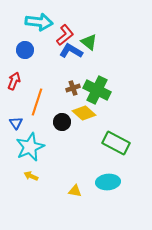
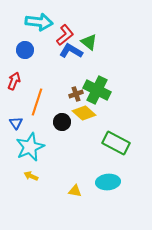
brown cross: moved 3 px right, 6 px down
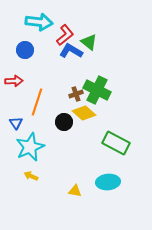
red arrow: rotated 66 degrees clockwise
black circle: moved 2 px right
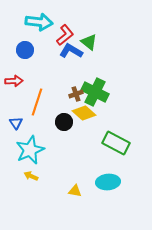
green cross: moved 2 px left, 2 px down
cyan star: moved 3 px down
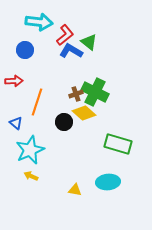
blue triangle: rotated 16 degrees counterclockwise
green rectangle: moved 2 px right, 1 px down; rotated 12 degrees counterclockwise
yellow triangle: moved 1 px up
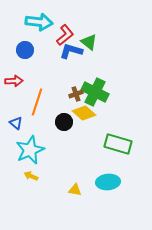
blue L-shape: rotated 15 degrees counterclockwise
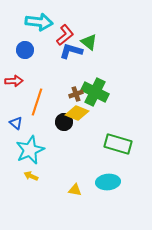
yellow diamond: moved 7 px left; rotated 20 degrees counterclockwise
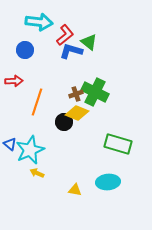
blue triangle: moved 6 px left, 21 px down
yellow arrow: moved 6 px right, 3 px up
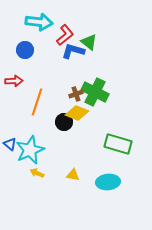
blue L-shape: moved 2 px right
yellow triangle: moved 2 px left, 15 px up
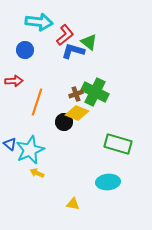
yellow triangle: moved 29 px down
